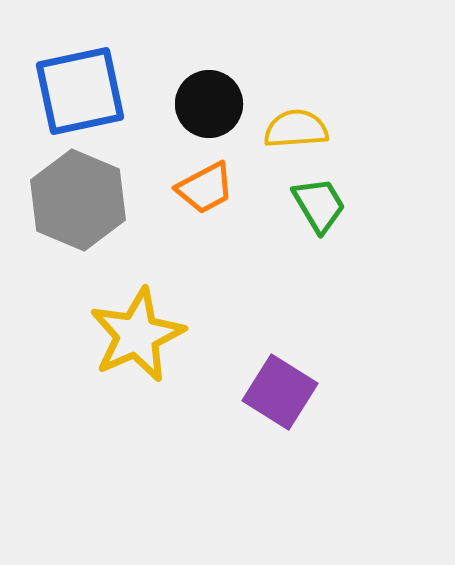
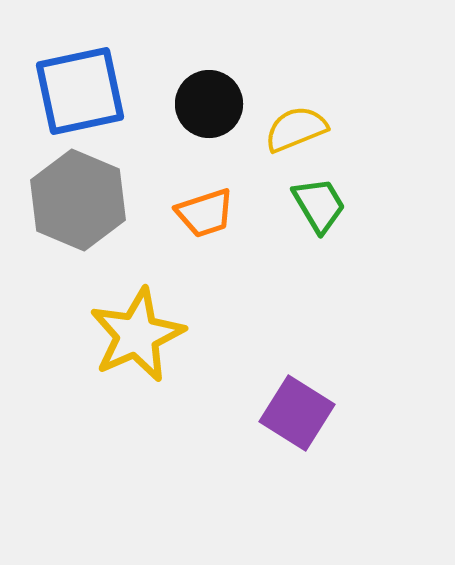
yellow semicircle: rotated 18 degrees counterclockwise
orange trapezoid: moved 25 px down; rotated 10 degrees clockwise
purple square: moved 17 px right, 21 px down
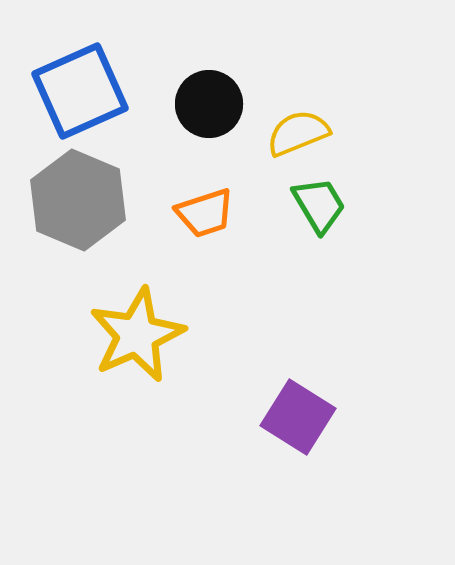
blue square: rotated 12 degrees counterclockwise
yellow semicircle: moved 2 px right, 4 px down
purple square: moved 1 px right, 4 px down
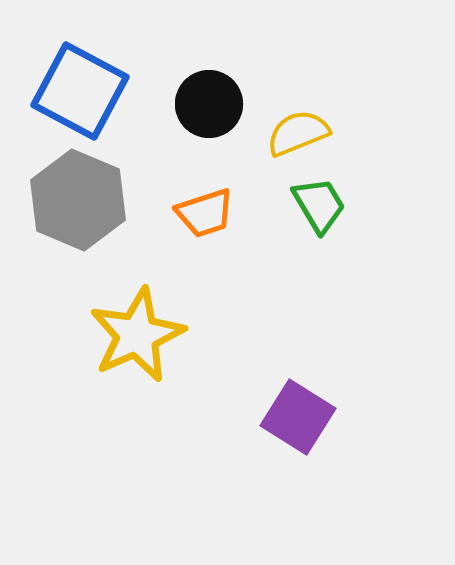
blue square: rotated 38 degrees counterclockwise
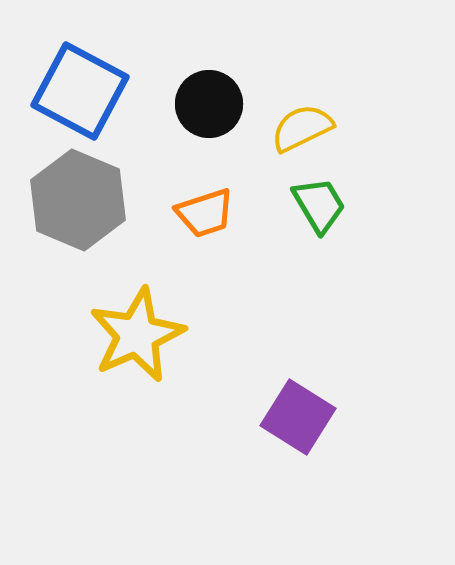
yellow semicircle: moved 4 px right, 5 px up; rotated 4 degrees counterclockwise
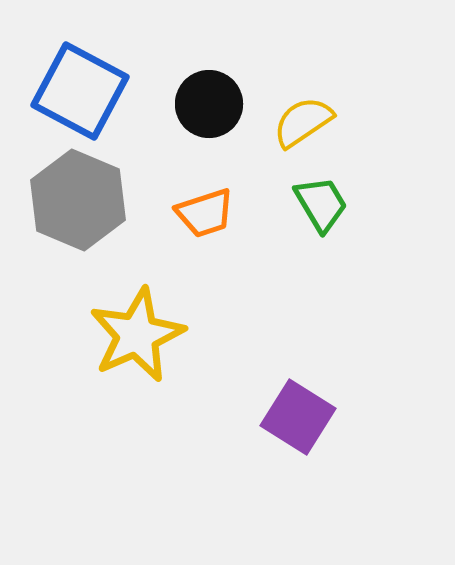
yellow semicircle: moved 1 px right, 6 px up; rotated 8 degrees counterclockwise
green trapezoid: moved 2 px right, 1 px up
